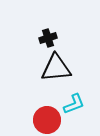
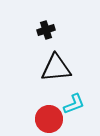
black cross: moved 2 px left, 8 px up
red circle: moved 2 px right, 1 px up
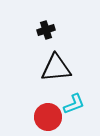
red circle: moved 1 px left, 2 px up
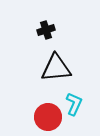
cyan L-shape: rotated 45 degrees counterclockwise
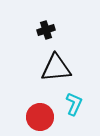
red circle: moved 8 px left
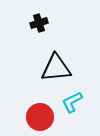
black cross: moved 7 px left, 7 px up
cyan L-shape: moved 2 px left, 2 px up; rotated 140 degrees counterclockwise
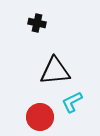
black cross: moved 2 px left; rotated 30 degrees clockwise
black triangle: moved 1 px left, 3 px down
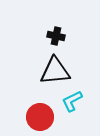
black cross: moved 19 px right, 13 px down
cyan L-shape: moved 1 px up
